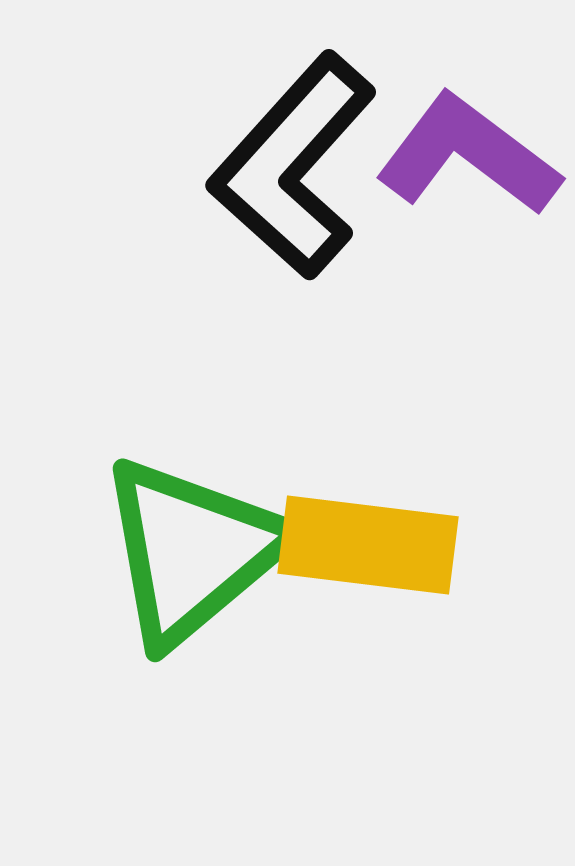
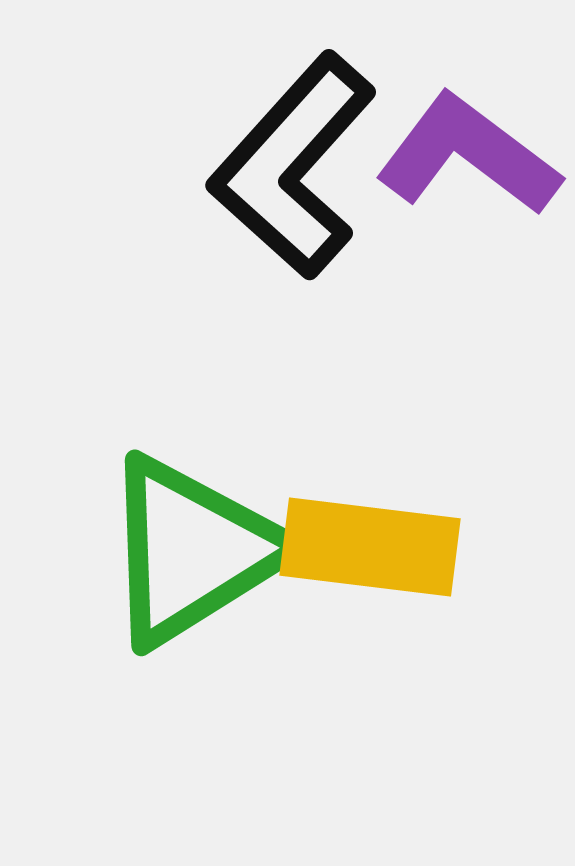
yellow rectangle: moved 2 px right, 2 px down
green triangle: rotated 8 degrees clockwise
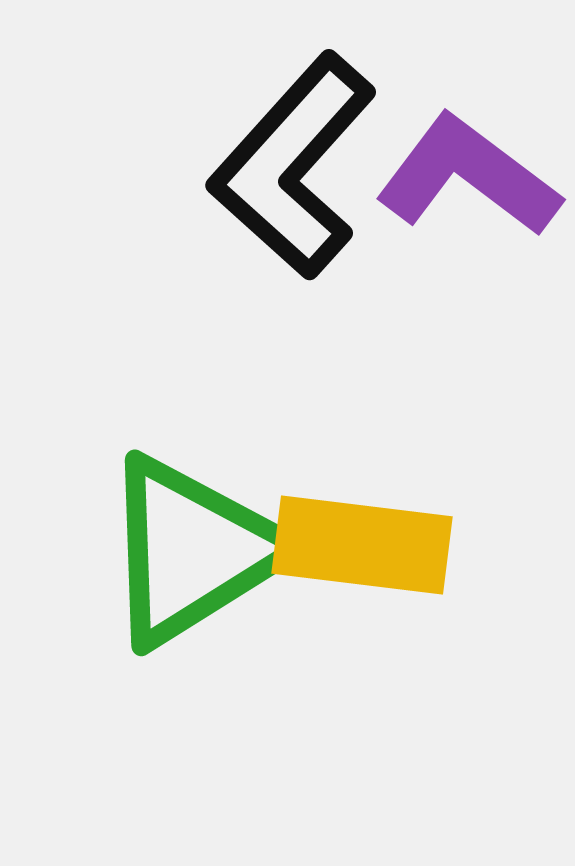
purple L-shape: moved 21 px down
yellow rectangle: moved 8 px left, 2 px up
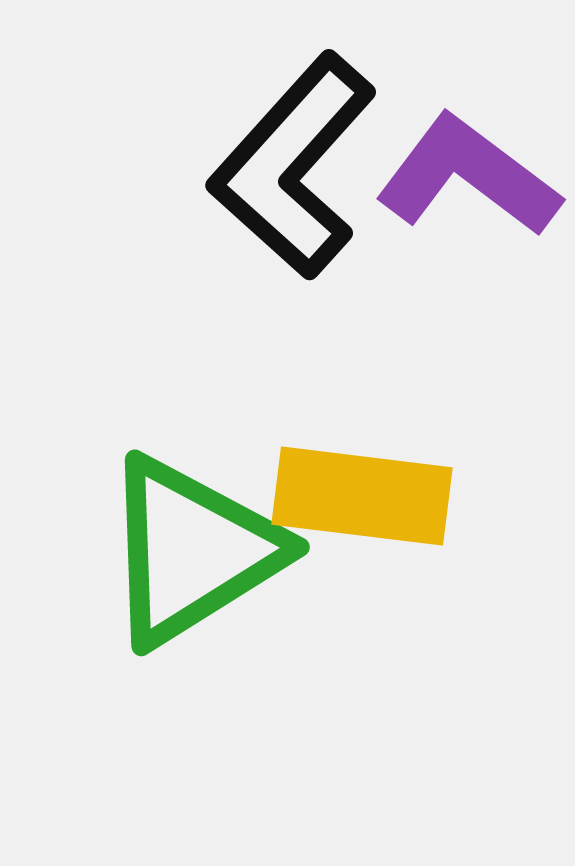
yellow rectangle: moved 49 px up
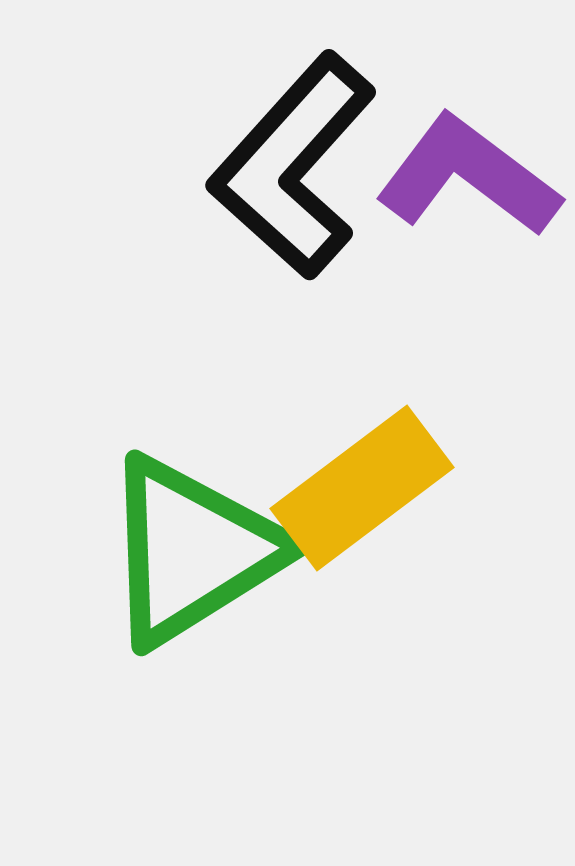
yellow rectangle: moved 8 px up; rotated 44 degrees counterclockwise
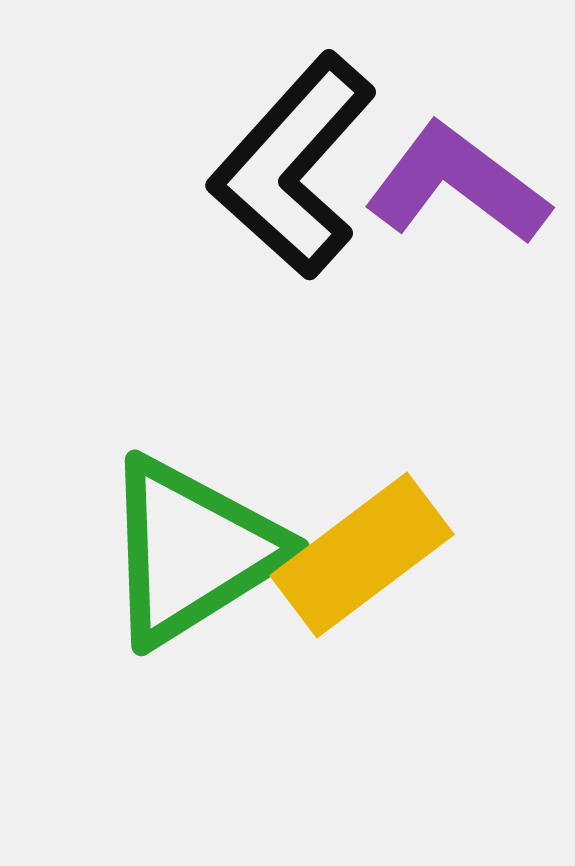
purple L-shape: moved 11 px left, 8 px down
yellow rectangle: moved 67 px down
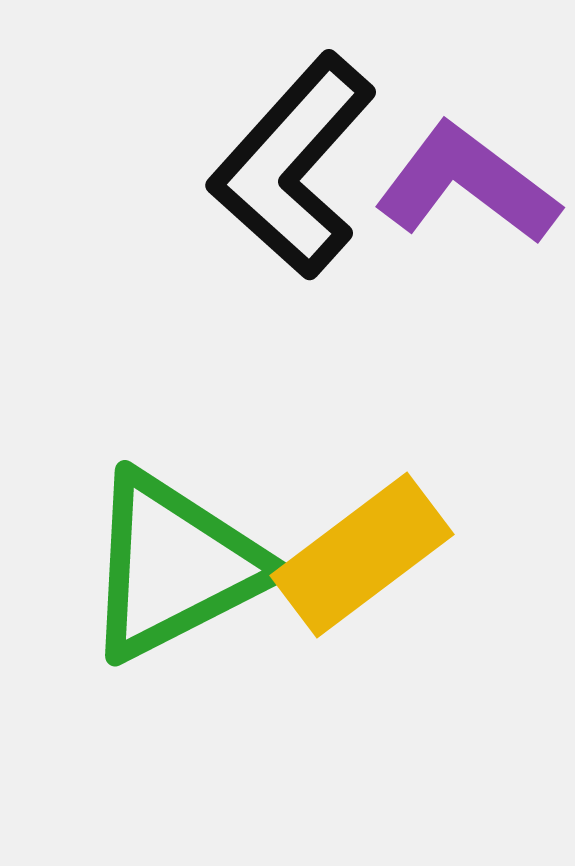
purple L-shape: moved 10 px right
green triangle: moved 18 px left, 15 px down; rotated 5 degrees clockwise
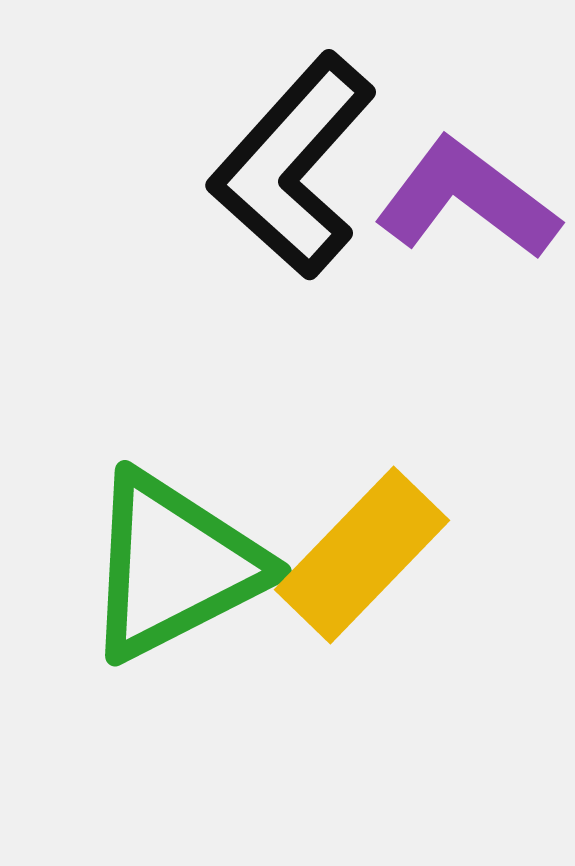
purple L-shape: moved 15 px down
yellow rectangle: rotated 9 degrees counterclockwise
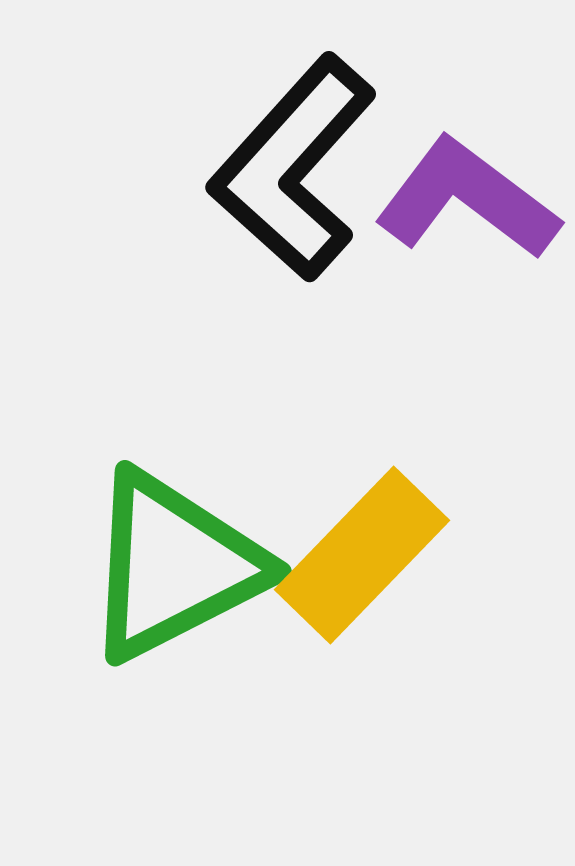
black L-shape: moved 2 px down
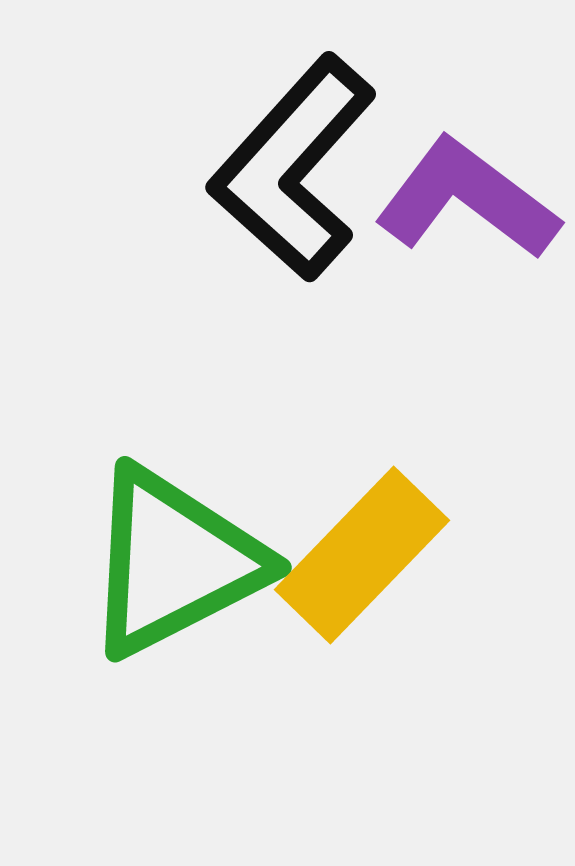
green triangle: moved 4 px up
